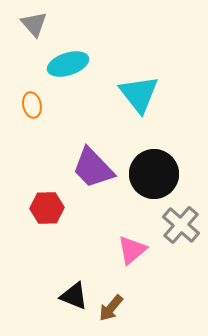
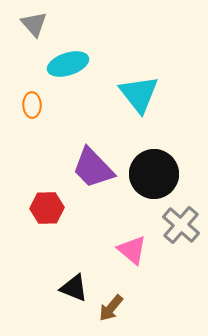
orange ellipse: rotated 10 degrees clockwise
pink triangle: rotated 40 degrees counterclockwise
black triangle: moved 8 px up
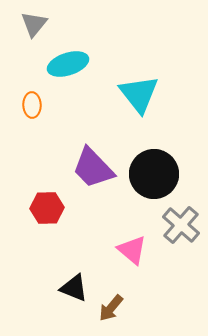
gray triangle: rotated 20 degrees clockwise
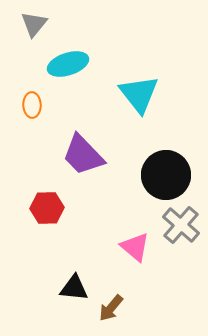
purple trapezoid: moved 10 px left, 13 px up
black circle: moved 12 px right, 1 px down
pink triangle: moved 3 px right, 3 px up
black triangle: rotated 16 degrees counterclockwise
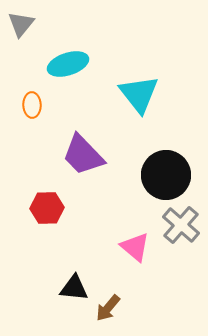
gray triangle: moved 13 px left
brown arrow: moved 3 px left
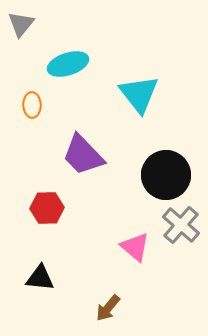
black triangle: moved 34 px left, 10 px up
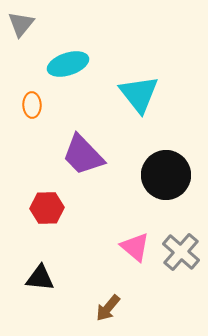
gray cross: moved 27 px down
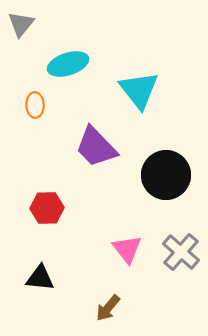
cyan triangle: moved 4 px up
orange ellipse: moved 3 px right
purple trapezoid: moved 13 px right, 8 px up
pink triangle: moved 8 px left, 2 px down; rotated 12 degrees clockwise
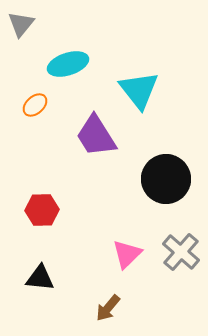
orange ellipse: rotated 50 degrees clockwise
purple trapezoid: moved 11 px up; rotated 12 degrees clockwise
black circle: moved 4 px down
red hexagon: moved 5 px left, 2 px down
pink triangle: moved 5 px down; rotated 24 degrees clockwise
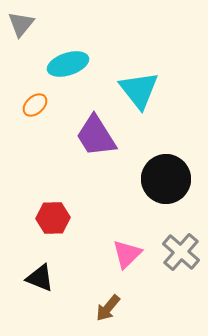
red hexagon: moved 11 px right, 8 px down
black triangle: rotated 16 degrees clockwise
